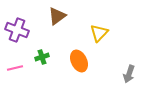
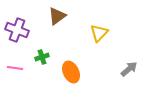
orange ellipse: moved 8 px left, 11 px down
pink line: rotated 21 degrees clockwise
gray arrow: moved 5 px up; rotated 150 degrees counterclockwise
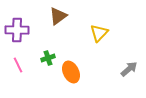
brown triangle: moved 1 px right
purple cross: rotated 20 degrees counterclockwise
green cross: moved 6 px right, 1 px down
pink line: moved 3 px right, 3 px up; rotated 56 degrees clockwise
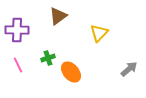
orange ellipse: rotated 15 degrees counterclockwise
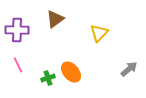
brown triangle: moved 3 px left, 3 px down
green cross: moved 20 px down
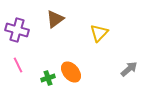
purple cross: rotated 15 degrees clockwise
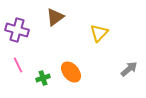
brown triangle: moved 2 px up
green cross: moved 5 px left
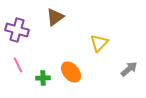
yellow triangle: moved 10 px down
green cross: rotated 16 degrees clockwise
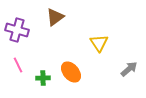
yellow triangle: rotated 18 degrees counterclockwise
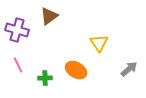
brown triangle: moved 6 px left, 1 px up
orange ellipse: moved 5 px right, 2 px up; rotated 20 degrees counterclockwise
green cross: moved 2 px right
